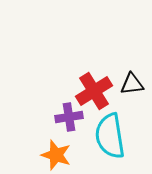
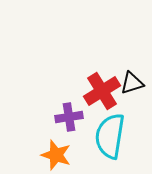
black triangle: moved 1 px up; rotated 10 degrees counterclockwise
red cross: moved 8 px right
cyan semicircle: rotated 18 degrees clockwise
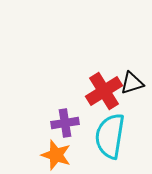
red cross: moved 2 px right
purple cross: moved 4 px left, 6 px down
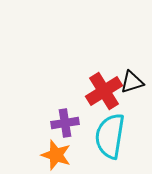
black triangle: moved 1 px up
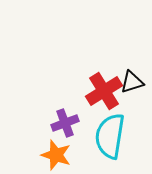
purple cross: rotated 12 degrees counterclockwise
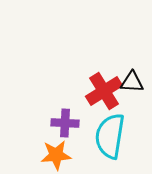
black triangle: rotated 20 degrees clockwise
purple cross: rotated 24 degrees clockwise
orange star: rotated 24 degrees counterclockwise
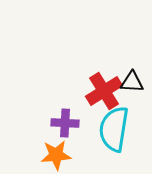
cyan semicircle: moved 4 px right, 7 px up
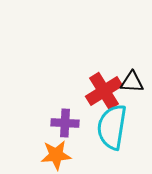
cyan semicircle: moved 2 px left, 2 px up
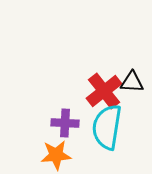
red cross: rotated 6 degrees counterclockwise
cyan semicircle: moved 5 px left
